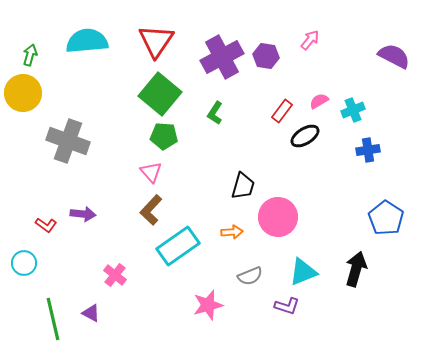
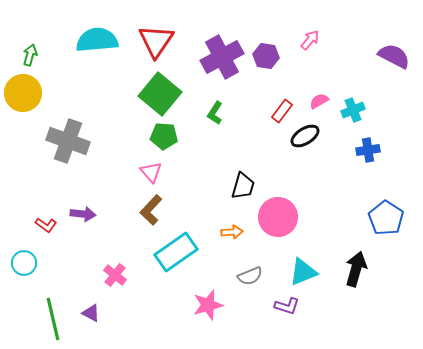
cyan semicircle: moved 10 px right, 1 px up
cyan rectangle: moved 2 px left, 6 px down
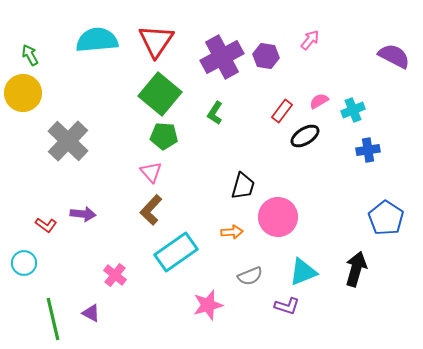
green arrow: rotated 45 degrees counterclockwise
gray cross: rotated 24 degrees clockwise
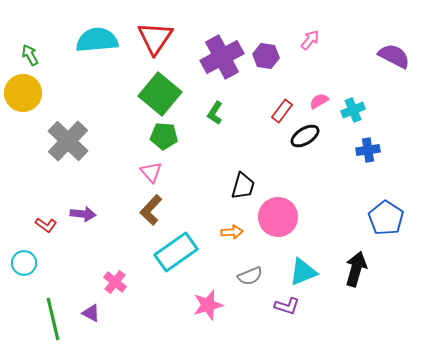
red triangle: moved 1 px left, 3 px up
pink cross: moved 7 px down
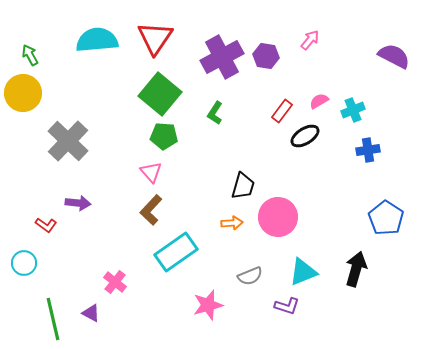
purple arrow: moved 5 px left, 11 px up
orange arrow: moved 9 px up
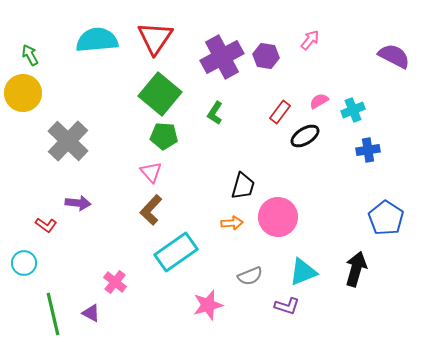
red rectangle: moved 2 px left, 1 px down
green line: moved 5 px up
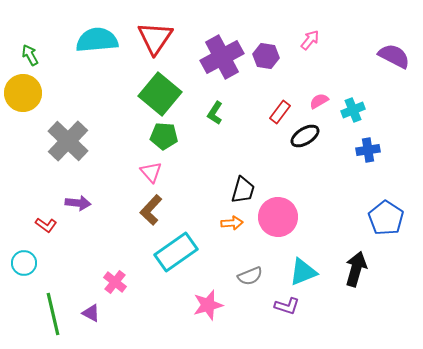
black trapezoid: moved 4 px down
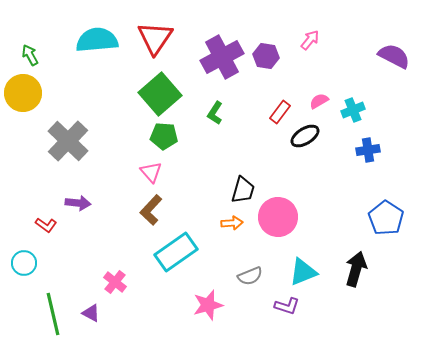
green square: rotated 9 degrees clockwise
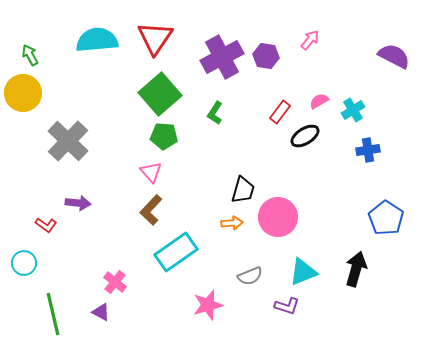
cyan cross: rotated 10 degrees counterclockwise
purple triangle: moved 10 px right, 1 px up
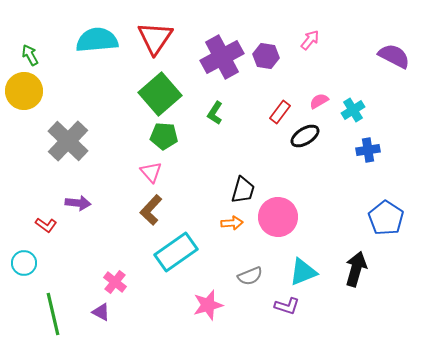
yellow circle: moved 1 px right, 2 px up
